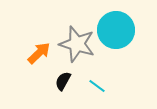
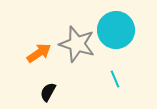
orange arrow: rotated 10 degrees clockwise
black semicircle: moved 15 px left, 11 px down
cyan line: moved 18 px right, 7 px up; rotated 30 degrees clockwise
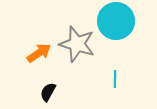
cyan circle: moved 9 px up
cyan line: rotated 24 degrees clockwise
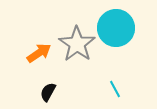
cyan circle: moved 7 px down
gray star: rotated 18 degrees clockwise
cyan line: moved 10 px down; rotated 30 degrees counterclockwise
